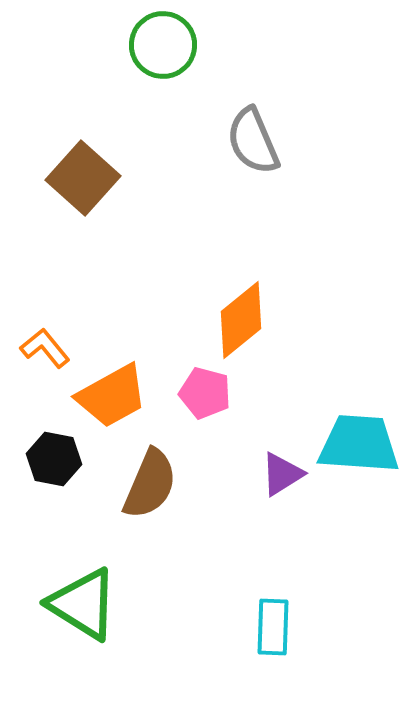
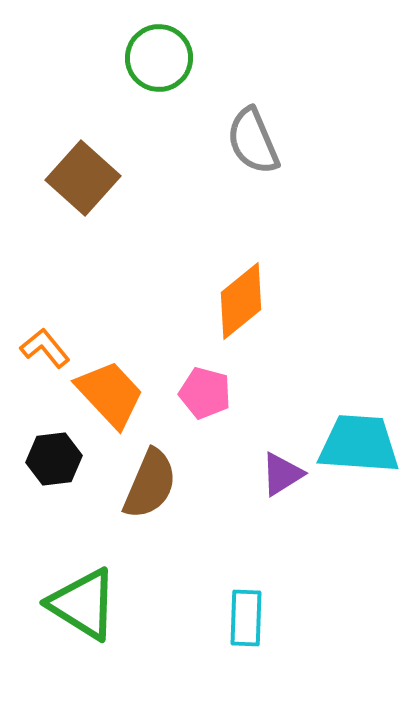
green circle: moved 4 px left, 13 px down
orange diamond: moved 19 px up
orange trapezoid: moved 2 px left, 2 px up; rotated 104 degrees counterclockwise
black hexagon: rotated 18 degrees counterclockwise
cyan rectangle: moved 27 px left, 9 px up
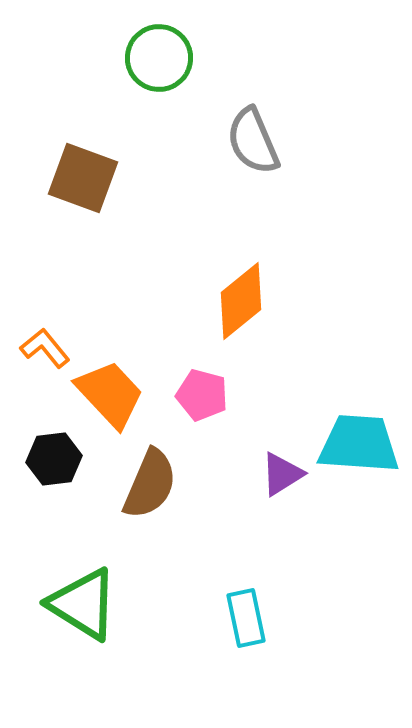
brown square: rotated 22 degrees counterclockwise
pink pentagon: moved 3 px left, 2 px down
cyan rectangle: rotated 14 degrees counterclockwise
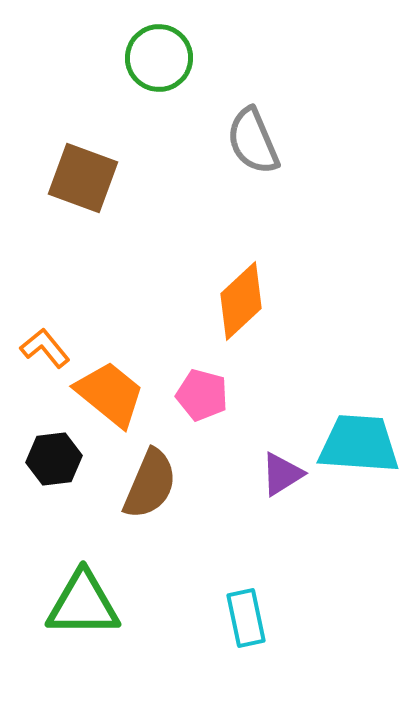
orange diamond: rotated 4 degrees counterclockwise
orange trapezoid: rotated 8 degrees counterclockwise
green triangle: rotated 32 degrees counterclockwise
